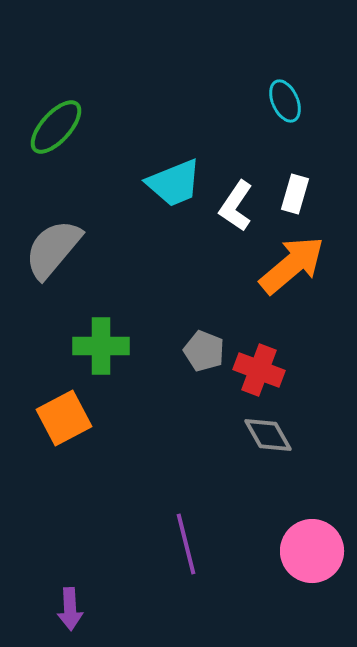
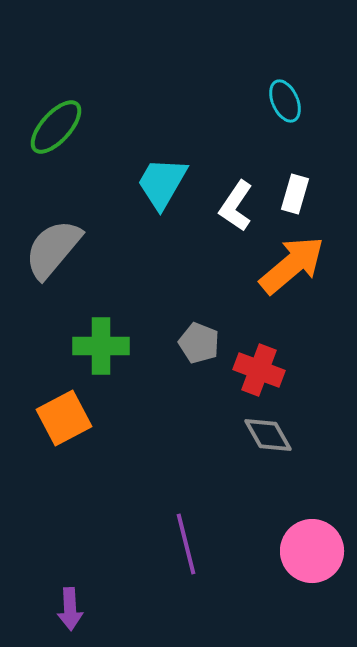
cyan trapezoid: moved 12 px left; rotated 142 degrees clockwise
gray pentagon: moved 5 px left, 8 px up
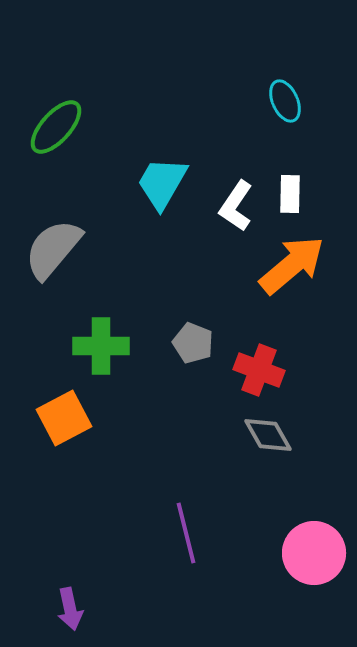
white rectangle: moved 5 px left; rotated 15 degrees counterclockwise
gray pentagon: moved 6 px left
purple line: moved 11 px up
pink circle: moved 2 px right, 2 px down
purple arrow: rotated 9 degrees counterclockwise
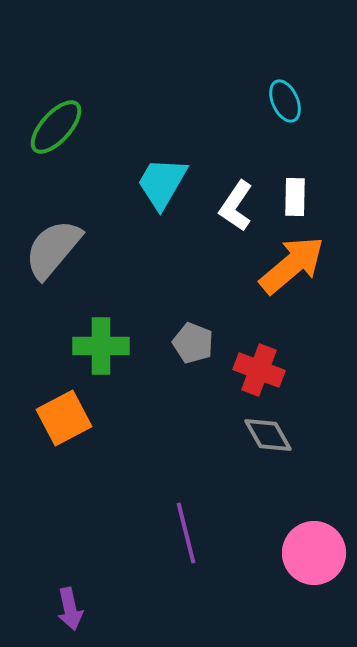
white rectangle: moved 5 px right, 3 px down
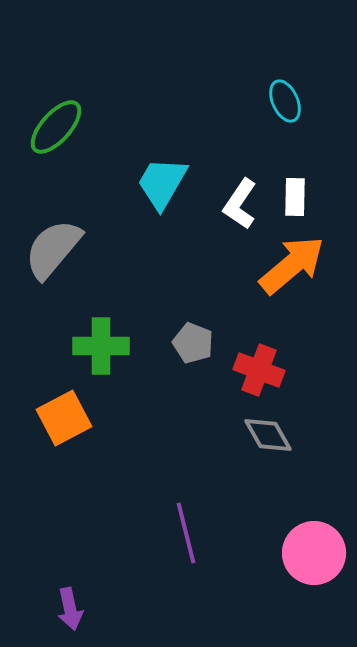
white L-shape: moved 4 px right, 2 px up
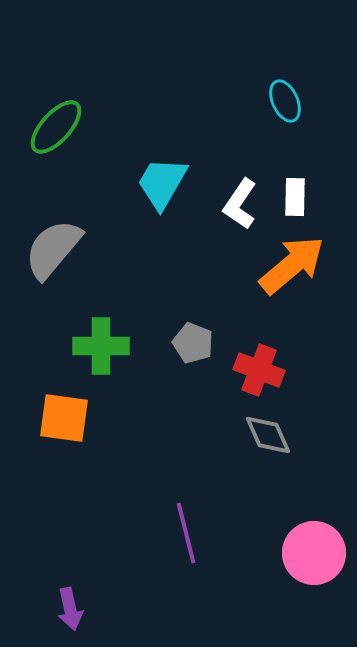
orange square: rotated 36 degrees clockwise
gray diamond: rotated 6 degrees clockwise
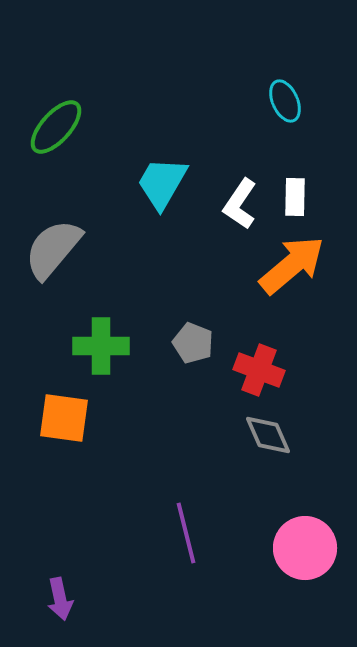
pink circle: moved 9 px left, 5 px up
purple arrow: moved 10 px left, 10 px up
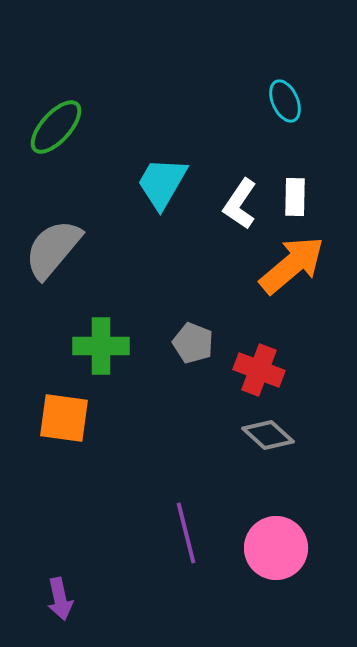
gray diamond: rotated 24 degrees counterclockwise
pink circle: moved 29 px left
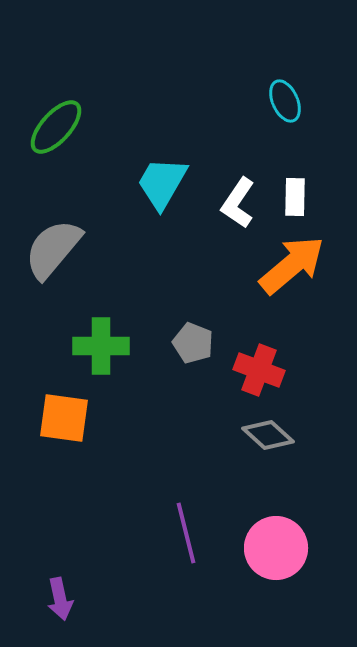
white L-shape: moved 2 px left, 1 px up
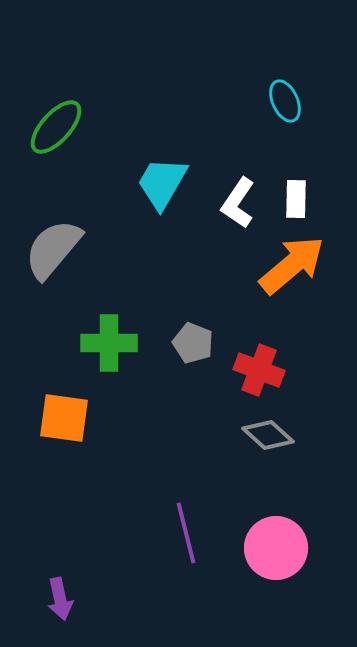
white rectangle: moved 1 px right, 2 px down
green cross: moved 8 px right, 3 px up
